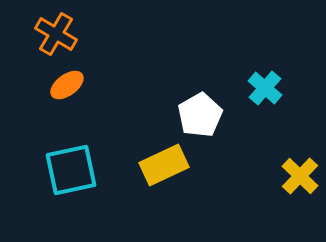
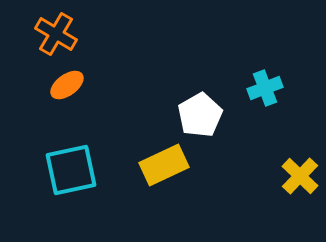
cyan cross: rotated 28 degrees clockwise
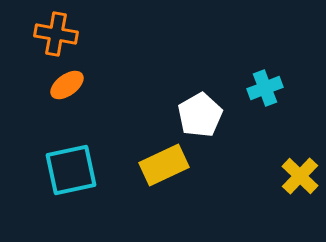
orange cross: rotated 21 degrees counterclockwise
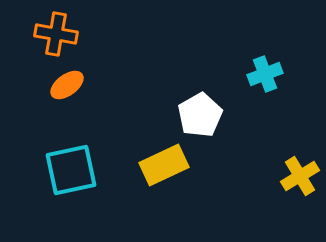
cyan cross: moved 14 px up
yellow cross: rotated 15 degrees clockwise
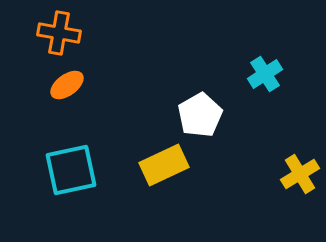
orange cross: moved 3 px right, 1 px up
cyan cross: rotated 12 degrees counterclockwise
yellow cross: moved 2 px up
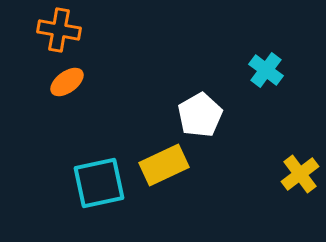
orange cross: moved 3 px up
cyan cross: moved 1 px right, 4 px up; rotated 20 degrees counterclockwise
orange ellipse: moved 3 px up
cyan square: moved 28 px right, 13 px down
yellow cross: rotated 6 degrees counterclockwise
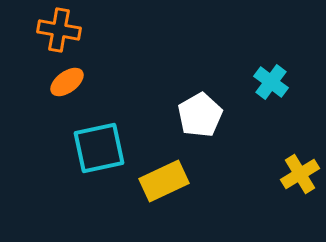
cyan cross: moved 5 px right, 12 px down
yellow rectangle: moved 16 px down
yellow cross: rotated 6 degrees clockwise
cyan square: moved 35 px up
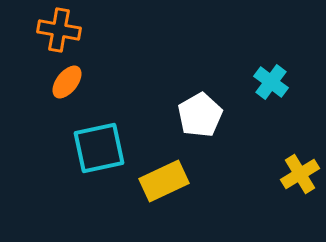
orange ellipse: rotated 16 degrees counterclockwise
